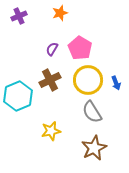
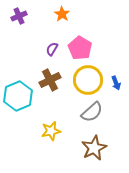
orange star: moved 2 px right, 1 px down; rotated 21 degrees counterclockwise
gray semicircle: rotated 100 degrees counterclockwise
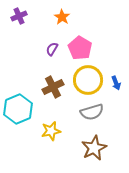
orange star: moved 3 px down
brown cross: moved 3 px right, 7 px down
cyan hexagon: moved 13 px down
gray semicircle: rotated 25 degrees clockwise
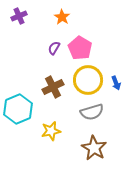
purple semicircle: moved 2 px right, 1 px up
brown star: rotated 15 degrees counterclockwise
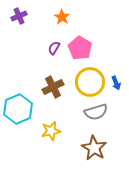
yellow circle: moved 2 px right, 2 px down
gray semicircle: moved 4 px right
